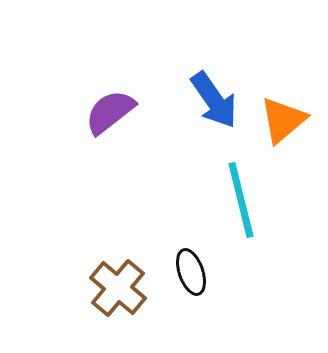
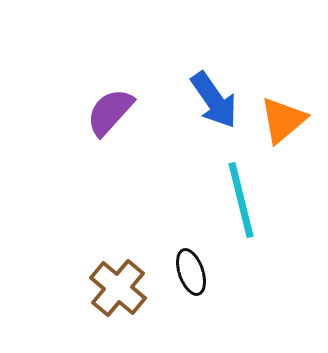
purple semicircle: rotated 10 degrees counterclockwise
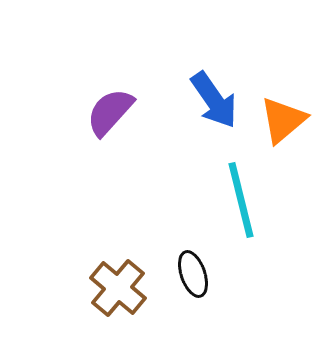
black ellipse: moved 2 px right, 2 px down
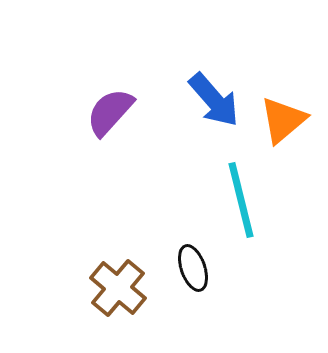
blue arrow: rotated 6 degrees counterclockwise
black ellipse: moved 6 px up
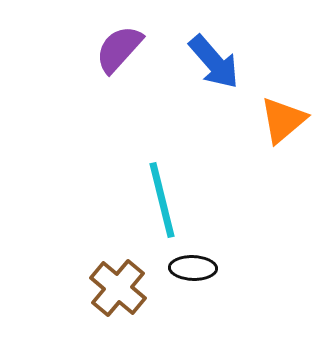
blue arrow: moved 38 px up
purple semicircle: moved 9 px right, 63 px up
cyan line: moved 79 px left
black ellipse: rotated 69 degrees counterclockwise
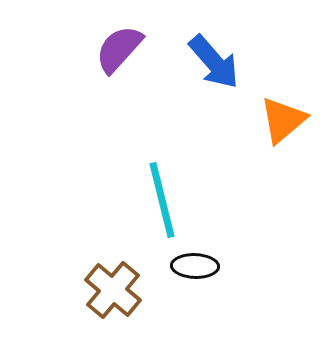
black ellipse: moved 2 px right, 2 px up
brown cross: moved 5 px left, 2 px down
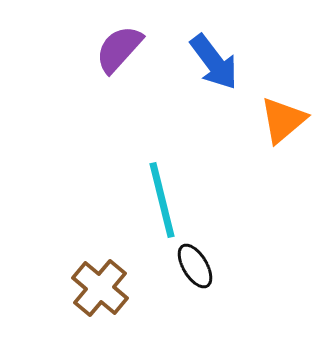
blue arrow: rotated 4 degrees clockwise
black ellipse: rotated 57 degrees clockwise
brown cross: moved 13 px left, 2 px up
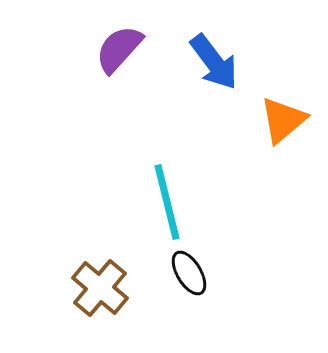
cyan line: moved 5 px right, 2 px down
black ellipse: moved 6 px left, 7 px down
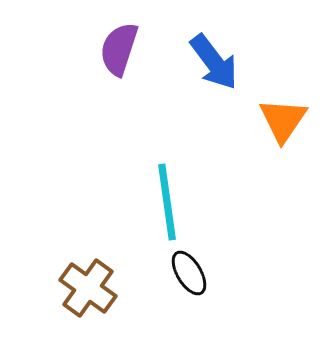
purple semicircle: rotated 24 degrees counterclockwise
orange triangle: rotated 16 degrees counterclockwise
cyan line: rotated 6 degrees clockwise
brown cross: moved 12 px left; rotated 4 degrees counterclockwise
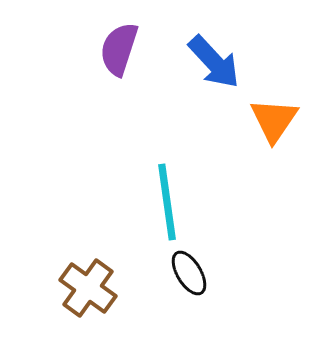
blue arrow: rotated 6 degrees counterclockwise
orange triangle: moved 9 px left
